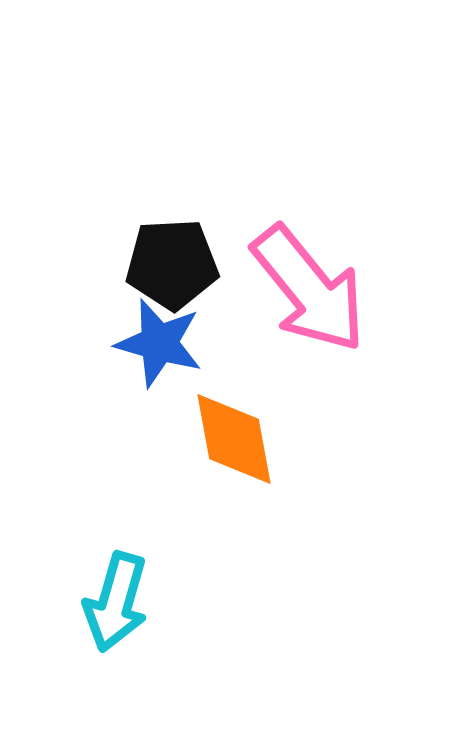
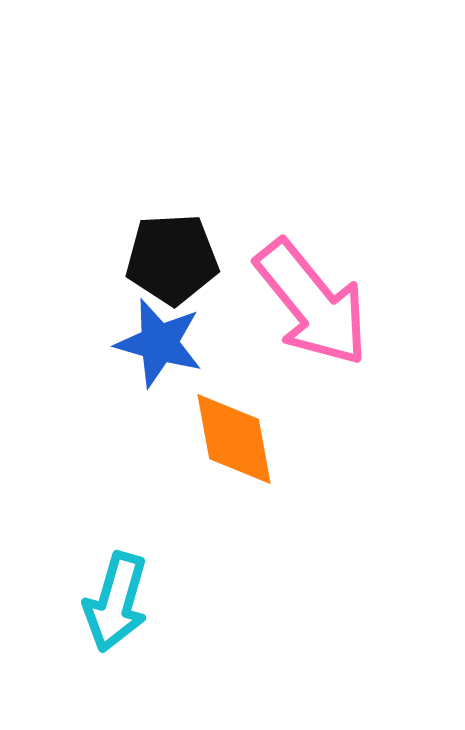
black pentagon: moved 5 px up
pink arrow: moved 3 px right, 14 px down
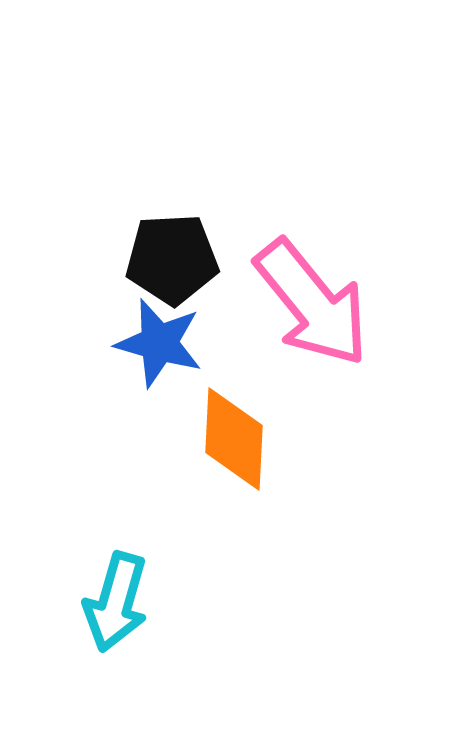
orange diamond: rotated 13 degrees clockwise
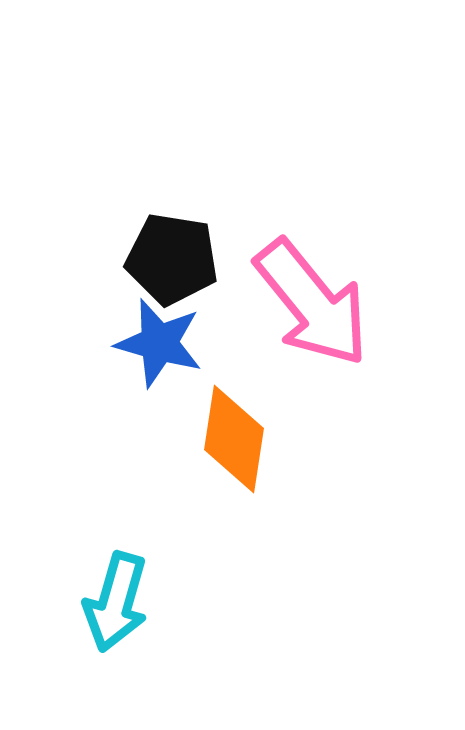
black pentagon: rotated 12 degrees clockwise
orange diamond: rotated 6 degrees clockwise
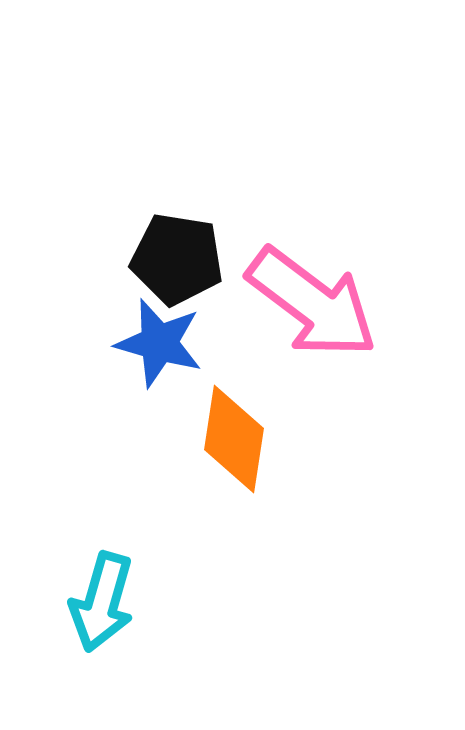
black pentagon: moved 5 px right
pink arrow: rotated 14 degrees counterclockwise
cyan arrow: moved 14 px left
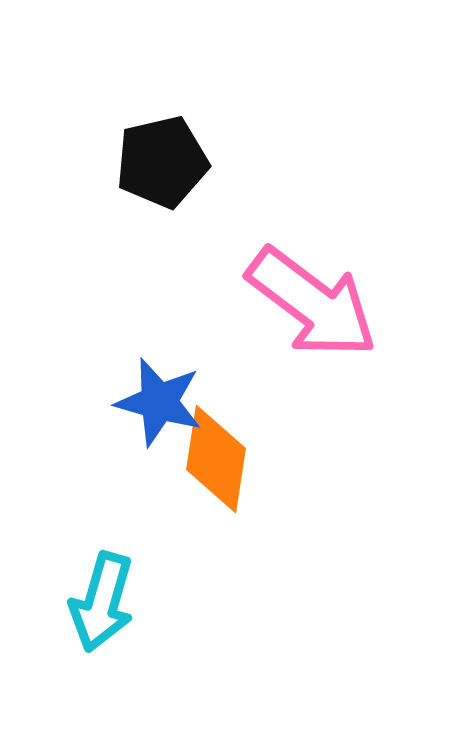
black pentagon: moved 15 px left, 97 px up; rotated 22 degrees counterclockwise
blue star: moved 59 px down
orange diamond: moved 18 px left, 20 px down
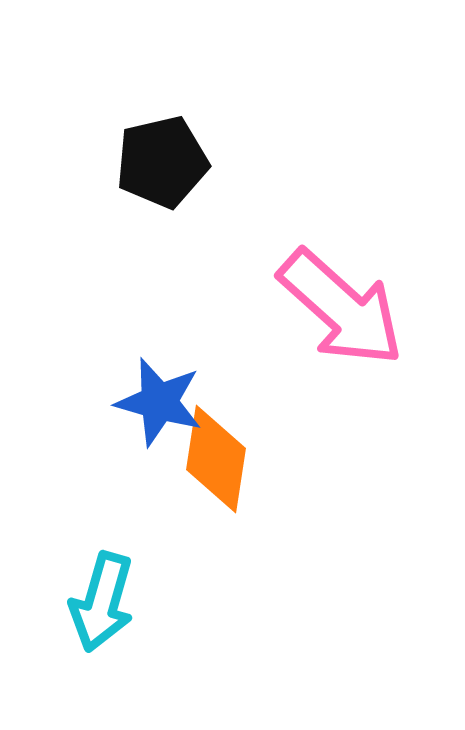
pink arrow: moved 29 px right, 5 px down; rotated 5 degrees clockwise
